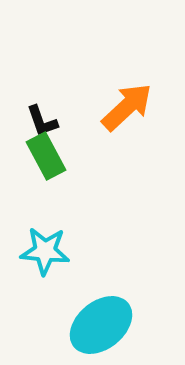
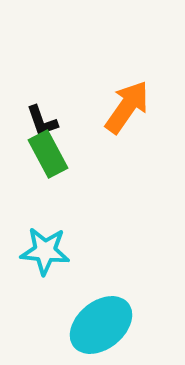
orange arrow: rotated 12 degrees counterclockwise
green rectangle: moved 2 px right, 2 px up
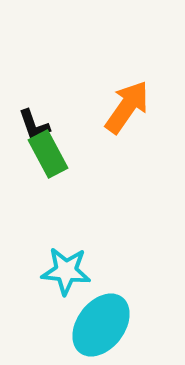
black L-shape: moved 8 px left, 4 px down
cyan star: moved 21 px right, 20 px down
cyan ellipse: rotated 14 degrees counterclockwise
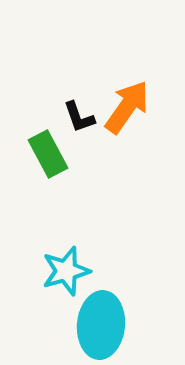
black L-shape: moved 45 px right, 8 px up
cyan star: rotated 21 degrees counterclockwise
cyan ellipse: rotated 32 degrees counterclockwise
